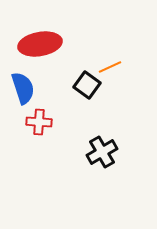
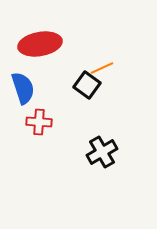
orange line: moved 8 px left, 1 px down
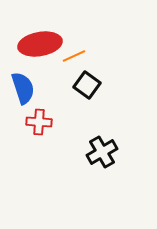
orange line: moved 28 px left, 12 px up
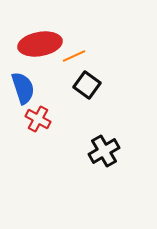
red cross: moved 1 px left, 3 px up; rotated 25 degrees clockwise
black cross: moved 2 px right, 1 px up
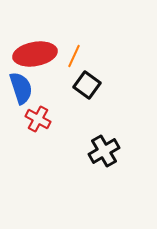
red ellipse: moved 5 px left, 10 px down
orange line: rotated 40 degrees counterclockwise
blue semicircle: moved 2 px left
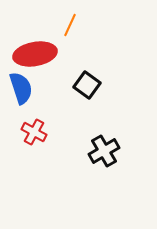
orange line: moved 4 px left, 31 px up
red cross: moved 4 px left, 13 px down
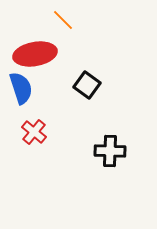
orange line: moved 7 px left, 5 px up; rotated 70 degrees counterclockwise
red cross: rotated 10 degrees clockwise
black cross: moved 6 px right; rotated 32 degrees clockwise
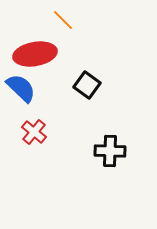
blue semicircle: rotated 28 degrees counterclockwise
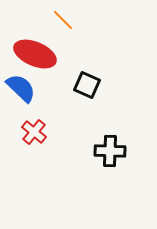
red ellipse: rotated 33 degrees clockwise
black square: rotated 12 degrees counterclockwise
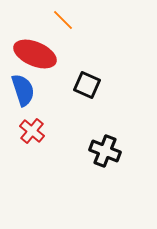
blue semicircle: moved 2 px right, 2 px down; rotated 28 degrees clockwise
red cross: moved 2 px left, 1 px up
black cross: moved 5 px left; rotated 20 degrees clockwise
